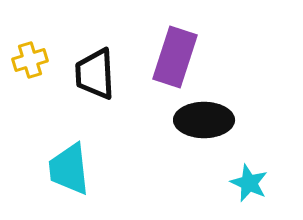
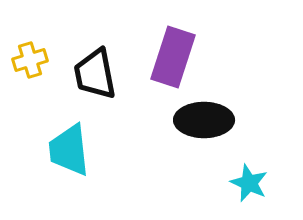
purple rectangle: moved 2 px left
black trapezoid: rotated 8 degrees counterclockwise
cyan trapezoid: moved 19 px up
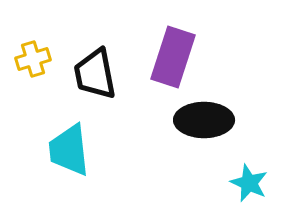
yellow cross: moved 3 px right, 1 px up
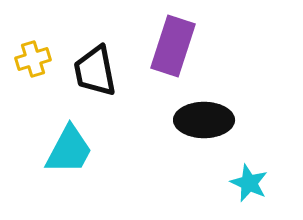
purple rectangle: moved 11 px up
black trapezoid: moved 3 px up
cyan trapezoid: rotated 146 degrees counterclockwise
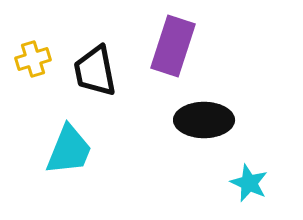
cyan trapezoid: rotated 6 degrees counterclockwise
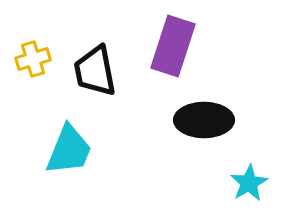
cyan star: rotated 18 degrees clockwise
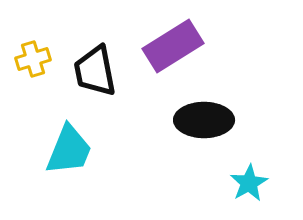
purple rectangle: rotated 40 degrees clockwise
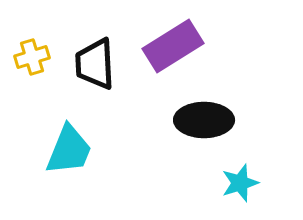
yellow cross: moved 1 px left, 2 px up
black trapezoid: moved 7 px up; rotated 8 degrees clockwise
cyan star: moved 9 px left; rotated 12 degrees clockwise
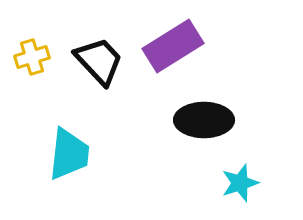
black trapezoid: moved 4 px right, 3 px up; rotated 140 degrees clockwise
cyan trapezoid: moved 4 px down; rotated 16 degrees counterclockwise
